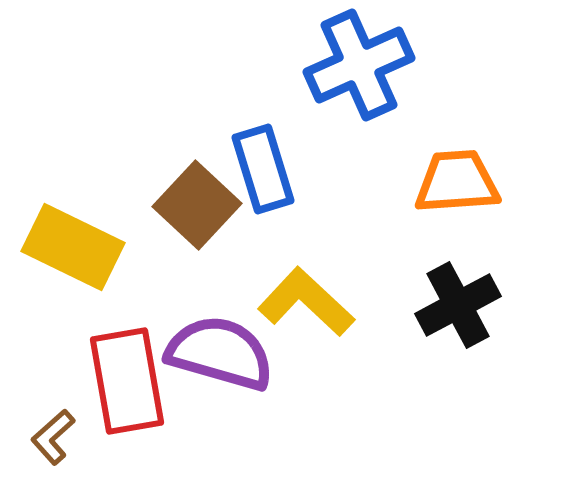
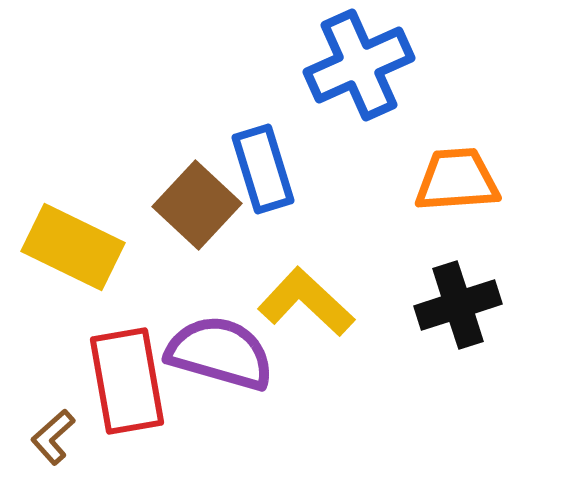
orange trapezoid: moved 2 px up
black cross: rotated 10 degrees clockwise
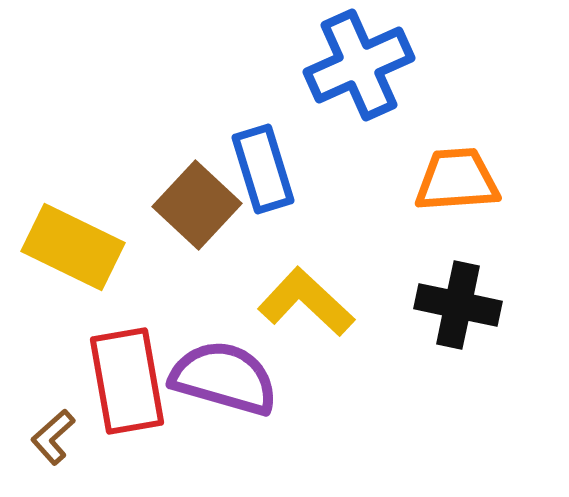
black cross: rotated 30 degrees clockwise
purple semicircle: moved 4 px right, 25 px down
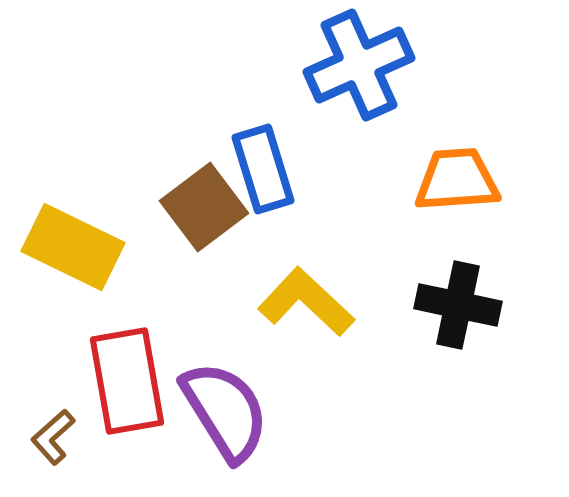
brown square: moved 7 px right, 2 px down; rotated 10 degrees clockwise
purple semicircle: moved 1 px right, 33 px down; rotated 42 degrees clockwise
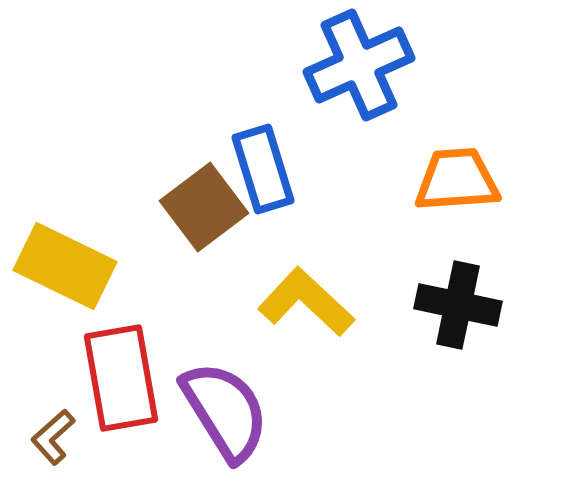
yellow rectangle: moved 8 px left, 19 px down
red rectangle: moved 6 px left, 3 px up
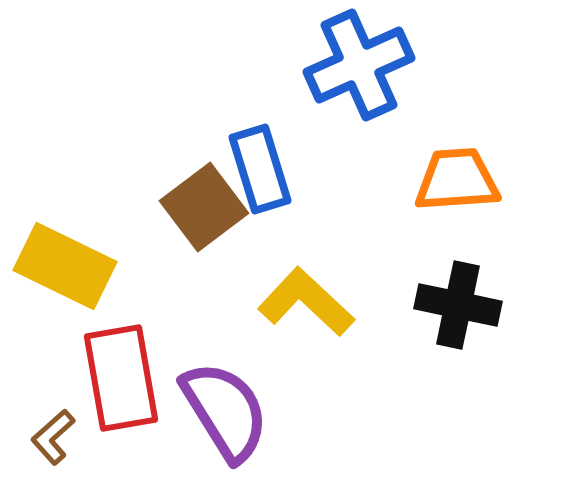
blue rectangle: moved 3 px left
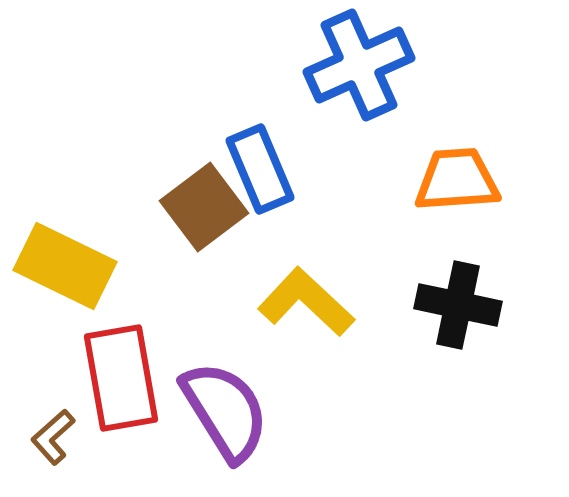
blue rectangle: rotated 6 degrees counterclockwise
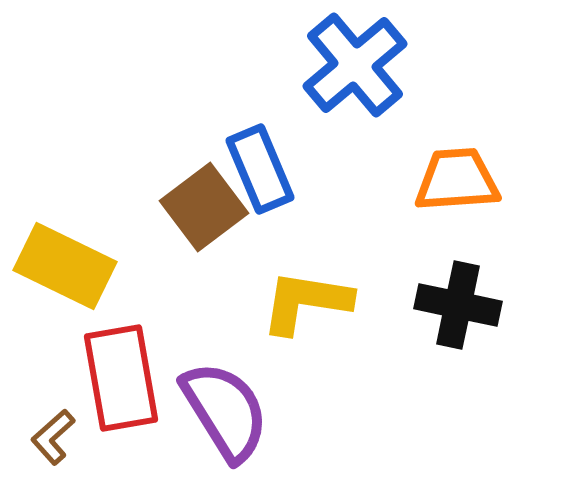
blue cross: moved 4 px left; rotated 16 degrees counterclockwise
yellow L-shape: rotated 34 degrees counterclockwise
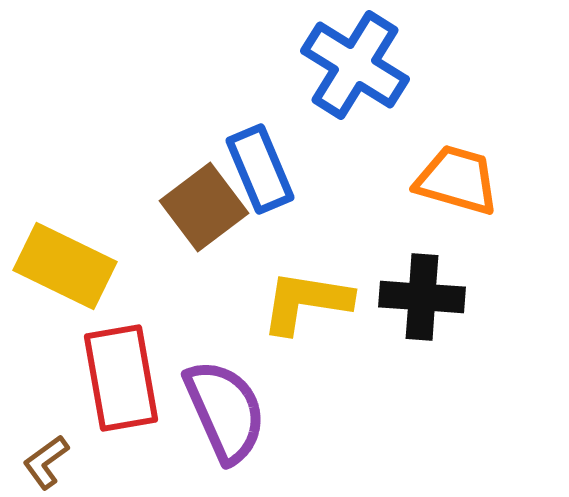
blue cross: rotated 18 degrees counterclockwise
orange trapezoid: rotated 20 degrees clockwise
black cross: moved 36 px left, 8 px up; rotated 8 degrees counterclockwise
purple semicircle: rotated 8 degrees clockwise
brown L-shape: moved 7 px left, 25 px down; rotated 6 degrees clockwise
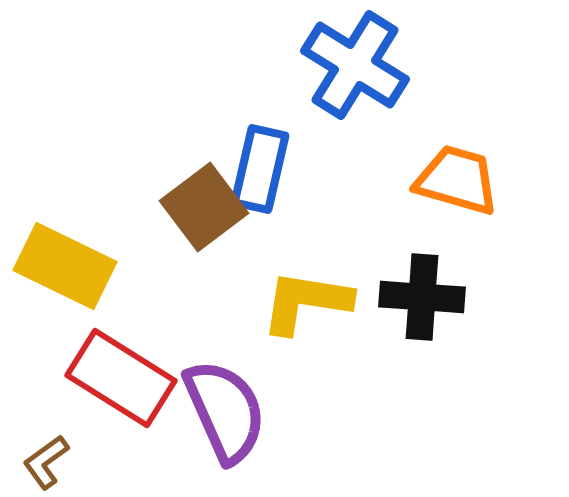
blue rectangle: rotated 36 degrees clockwise
red rectangle: rotated 48 degrees counterclockwise
